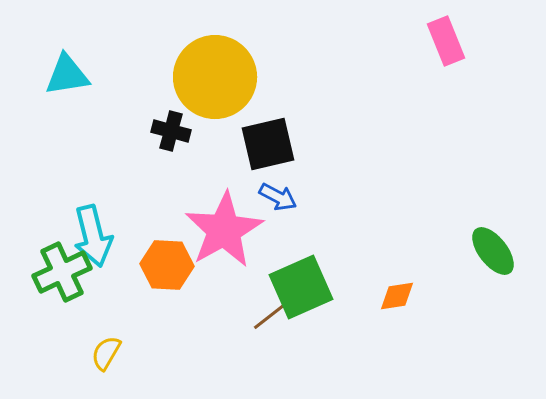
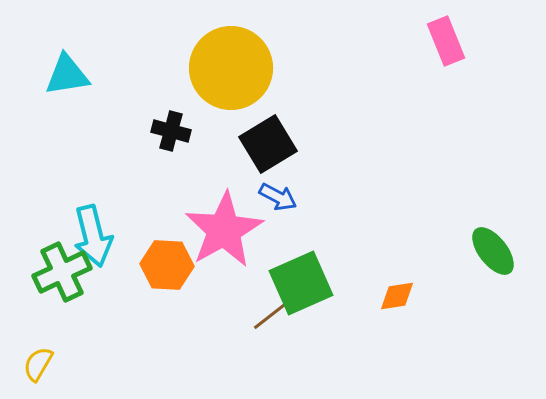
yellow circle: moved 16 px right, 9 px up
black square: rotated 18 degrees counterclockwise
green square: moved 4 px up
yellow semicircle: moved 68 px left, 11 px down
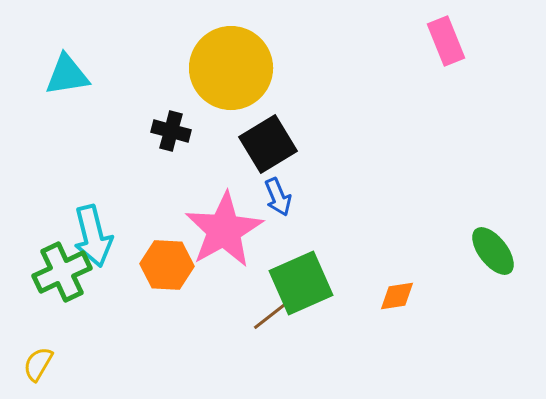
blue arrow: rotated 39 degrees clockwise
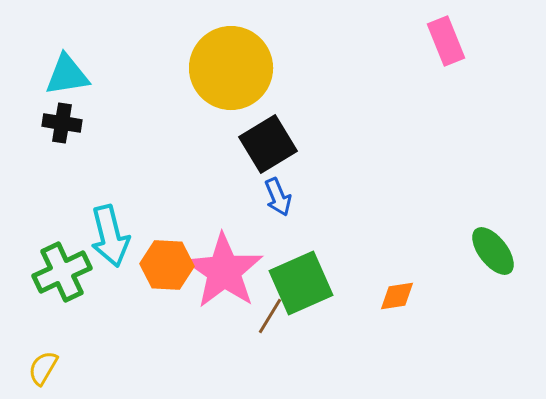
black cross: moved 109 px left, 8 px up; rotated 6 degrees counterclockwise
pink star: moved 41 px down; rotated 8 degrees counterclockwise
cyan arrow: moved 17 px right
brown line: rotated 21 degrees counterclockwise
yellow semicircle: moved 5 px right, 4 px down
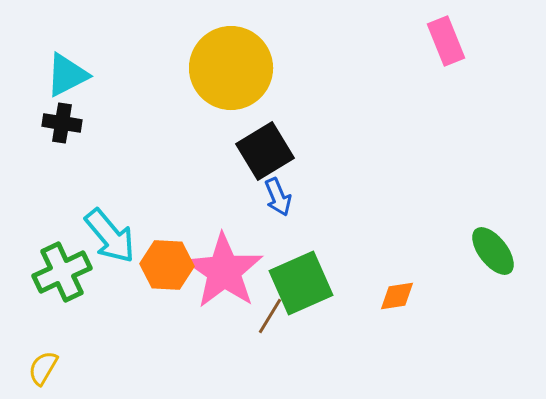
cyan triangle: rotated 18 degrees counterclockwise
black square: moved 3 px left, 7 px down
cyan arrow: rotated 26 degrees counterclockwise
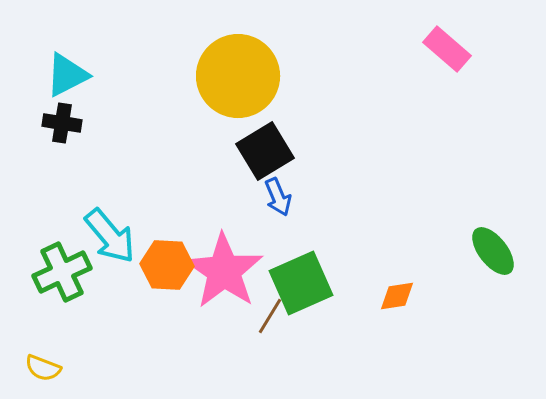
pink rectangle: moved 1 px right, 8 px down; rotated 27 degrees counterclockwise
yellow circle: moved 7 px right, 8 px down
yellow semicircle: rotated 99 degrees counterclockwise
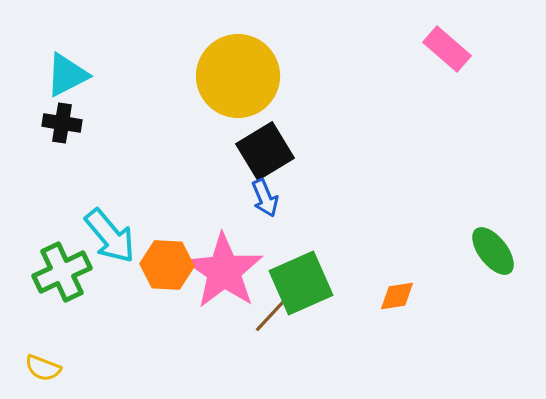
blue arrow: moved 13 px left, 1 px down
brown line: rotated 12 degrees clockwise
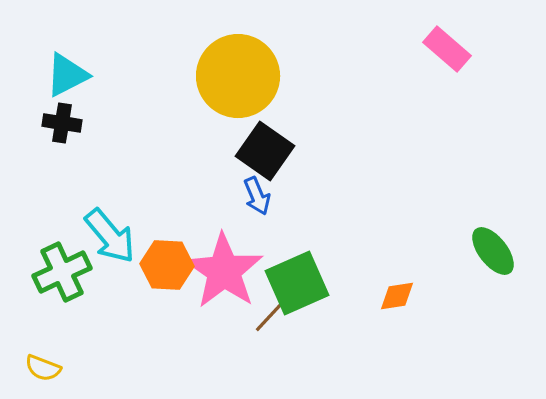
black square: rotated 24 degrees counterclockwise
blue arrow: moved 8 px left, 2 px up
green square: moved 4 px left
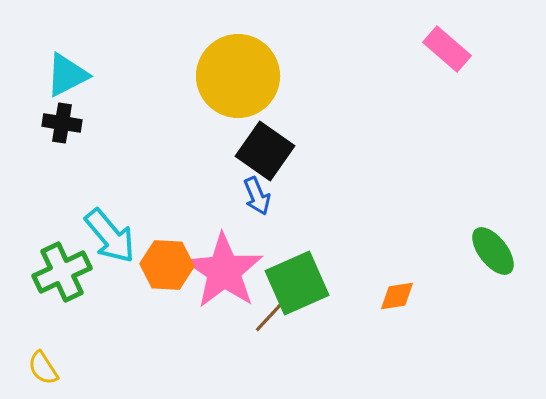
yellow semicircle: rotated 36 degrees clockwise
